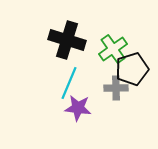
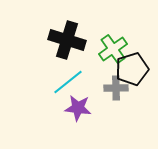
cyan line: moved 1 px left, 1 px up; rotated 28 degrees clockwise
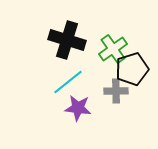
gray cross: moved 3 px down
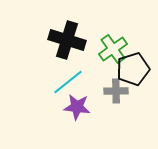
black pentagon: moved 1 px right
purple star: moved 1 px left, 1 px up
